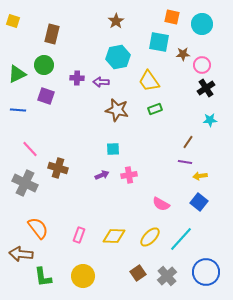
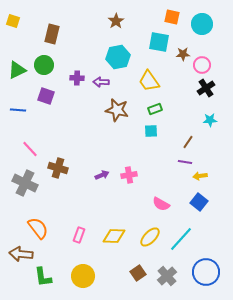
green triangle at (17, 74): moved 4 px up
cyan square at (113, 149): moved 38 px right, 18 px up
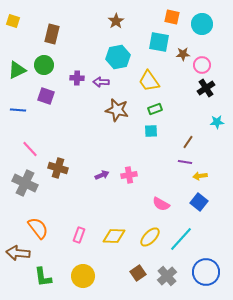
cyan star at (210, 120): moved 7 px right, 2 px down
brown arrow at (21, 254): moved 3 px left, 1 px up
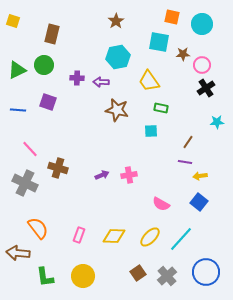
purple square at (46, 96): moved 2 px right, 6 px down
green rectangle at (155, 109): moved 6 px right, 1 px up; rotated 32 degrees clockwise
green L-shape at (43, 277): moved 2 px right
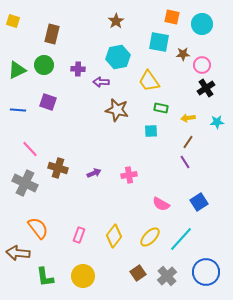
purple cross at (77, 78): moved 1 px right, 9 px up
purple line at (185, 162): rotated 48 degrees clockwise
purple arrow at (102, 175): moved 8 px left, 2 px up
yellow arrow at (200, 176): moved 12 px left, 58 px up
blue square at (199, 202): rotated 18 degrees clockwise
yellow diamond at (114, 236): rotated 55 degrees counterclockwise
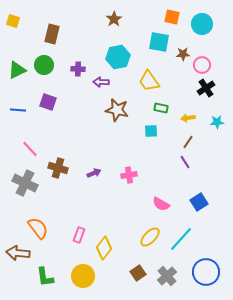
brown star at (116, 21): moved 2 px left, 2 px up
yellow diamond at (114, 236): moved 10 px left, 12 px down
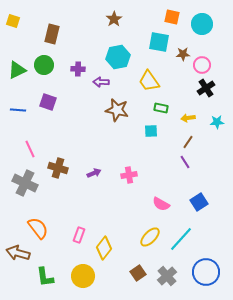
pink line at (30, 149): rotated 18 degrees clockwise
brown arrow at (18, 253): rotated 10 degrees clockwise
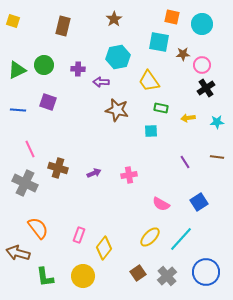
brown rectangle at (52, 34): moved 11 px right, 8 px up
brown line at (188, 142): moved 29 px right, 15 px down; rotated 64 degrees clockwise
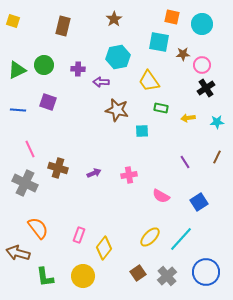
cyan square at (151, 131): moved 9 px left
brown line at (217, 157): rotated 72 degrees counterclockwise
pink semicircle at (161, 204): moved 8 px up
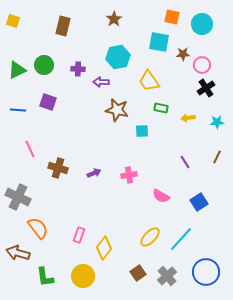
gray cross at (25, 183): moved 7 px left, 14 px down
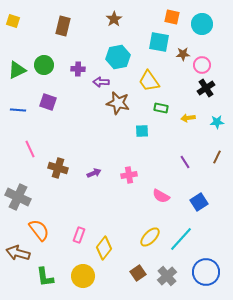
brown star at (117, 110): moved 1 px right, 7 px up
orange semicircle at (38, 228): moved 1 px right, 2 px down
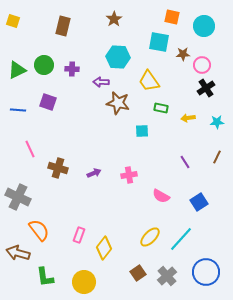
cyan circle at (202, 24): moved 2 px right, 2 px down
cyan hexagon at (118, 57): rotated 15 degrees clockwise
purple cross at (78, 69): moved 6 px left
yellow circle at (83, 276): moved 1 px right, 6 px down
